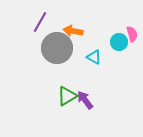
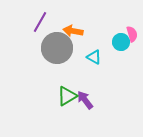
cyan circle: moved 2 px right
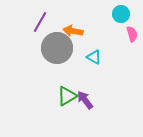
cyan circle: moved 28 px up
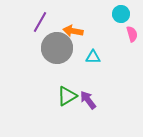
cyan triangle: moved 1 px left; rotated 28 degrees counterclockwise
purple arrow: moved 3 px right
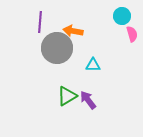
cyan circle: moved 1 px right, 2 px down
purple line: rotated 25 degrees counterclockwise
cyan triangle: moved 8 px down
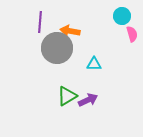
orange arrow: moved 3 px left
cyan triangle: moved 1 px right, 1 px up
purple arrow: rotated 102 degrees clockwise
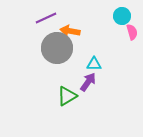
purple line: moved 6 px right, 4 px up; rotated 60 degrees clockwise
pink semicircle: moved 2 px up
purple arrow: moved 18 px up; rotated 30 degrees counterclockwise
